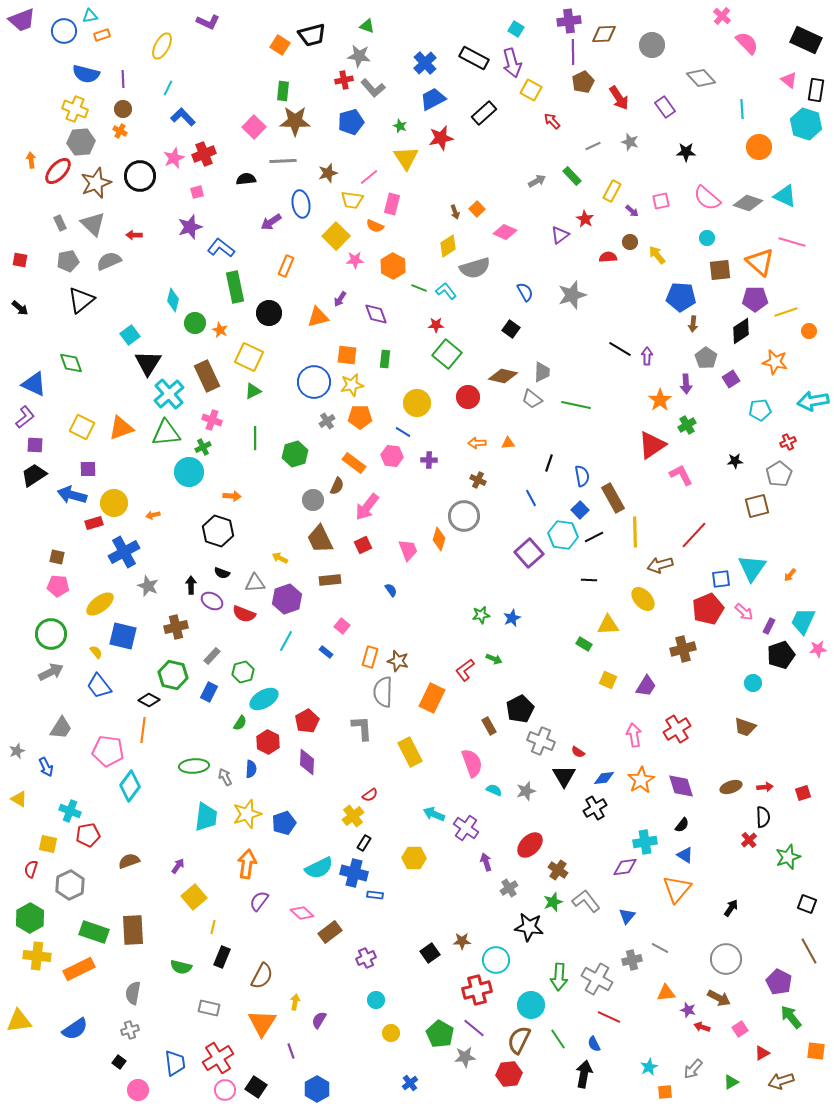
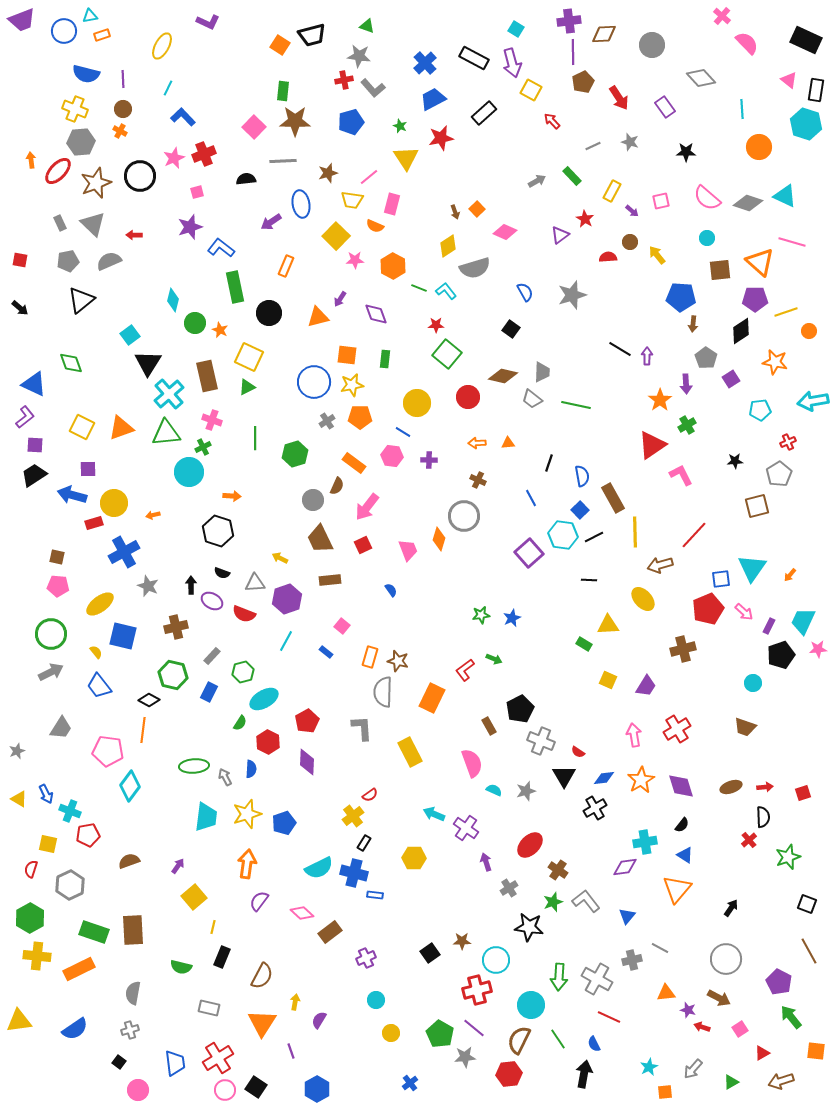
brown rectangle at (207, 376): rotated 12 degrees clockwise
green triangle at (253, 391): moved 6 px left, 4 px up
blue arrow at (46, 767): moved 27 px down
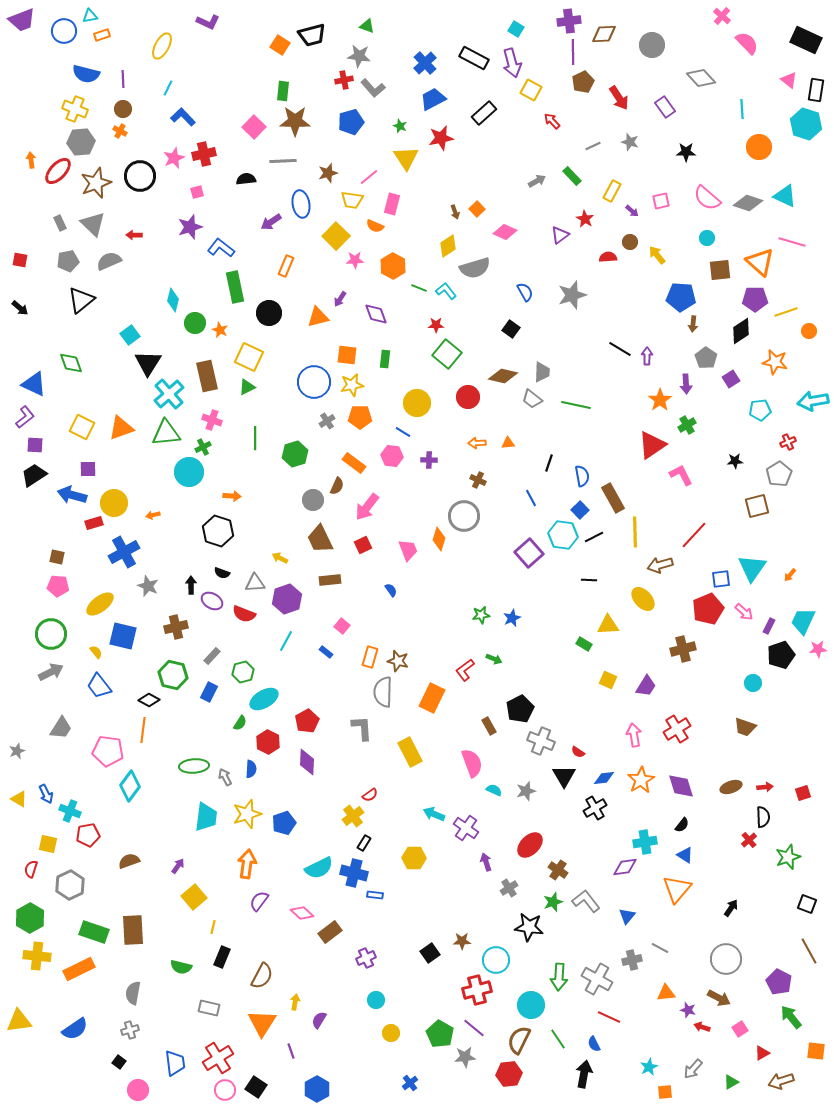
red cross at (204, 154): rotated 10 degrees clockwise
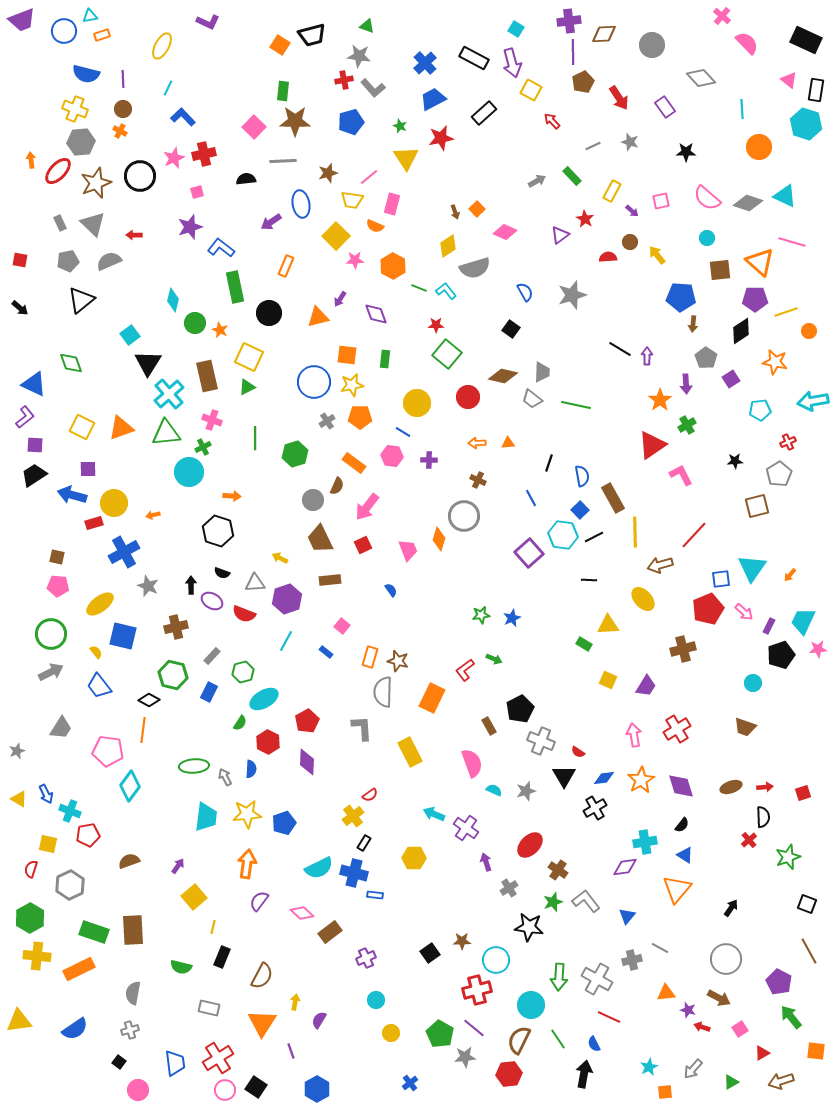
yellow star at (247, 814): rotated 12 degrees clockwise
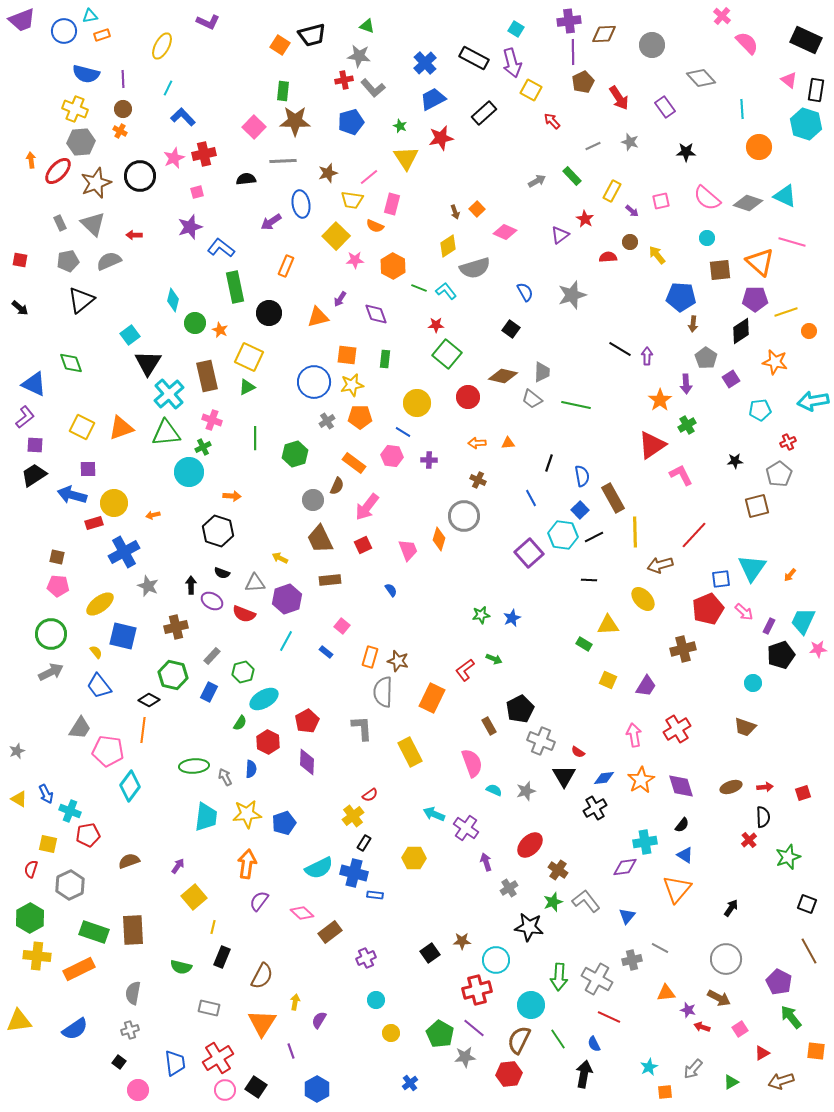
gray trapezoid at (61, 728): moved 19 px right
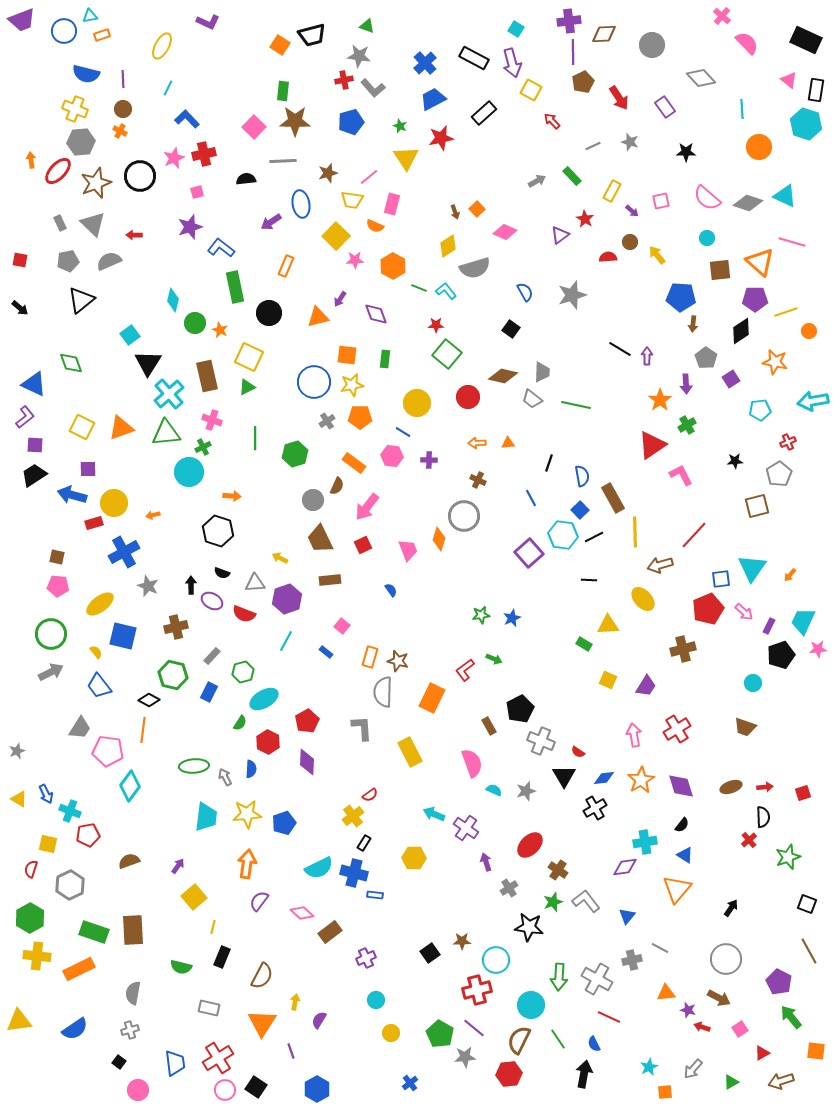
blue L-shape at (183, 117): moved 4 px right, 2 px down
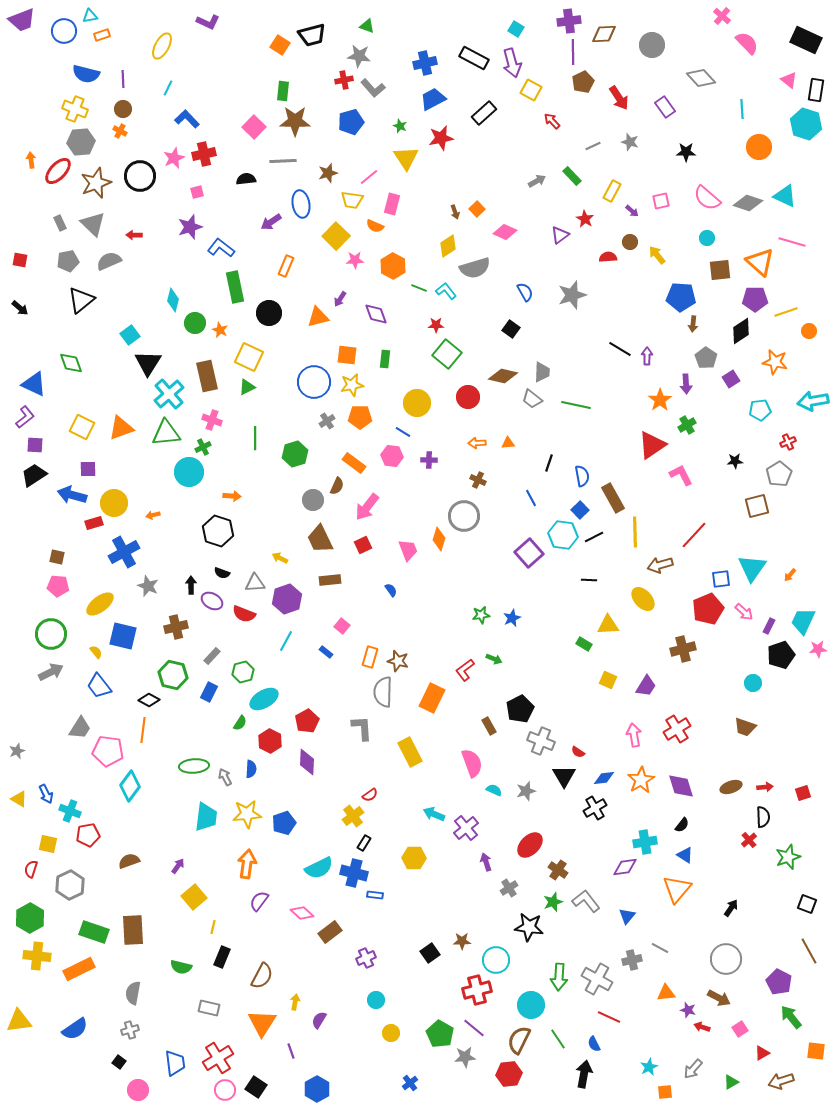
blue cross at (425, 63): rotated 30 degrees clockwise
red hexagon at (268, 742): moved 2 px right, 1 px up
purple cross at (466, 828): rotated 15 degrees clockwise
